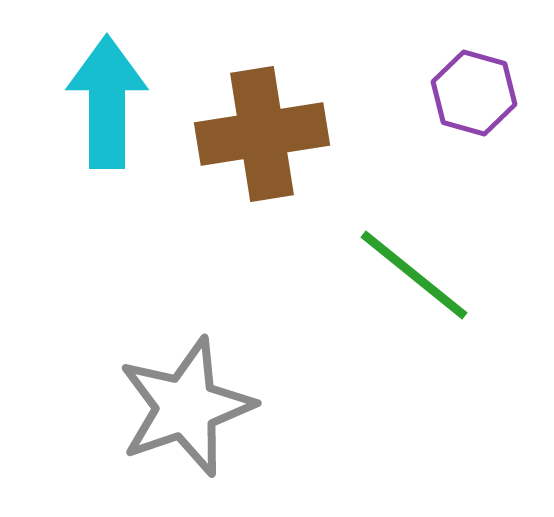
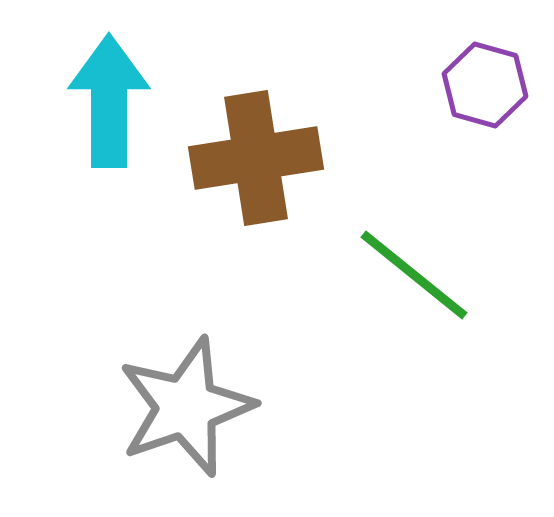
purple hexagon: moved 11 px right, 8 px up
cyan arrow: moved 2 px right, 1 px up
brown cross: moved 6 px left, 24 px down
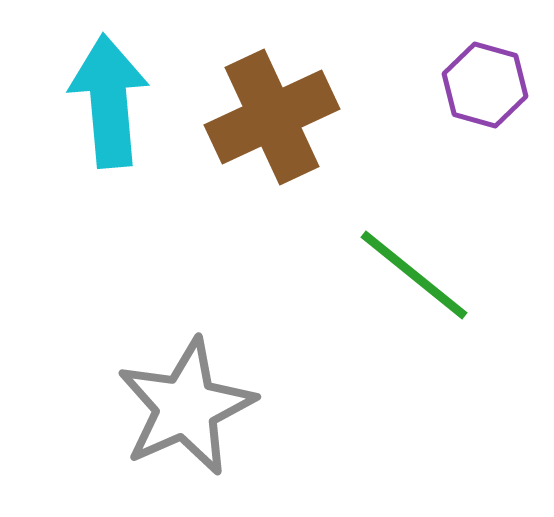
cyan arrow: rotated 5 degrees counterclockwise
brown cross: moved 16 px right, 41 px up; rotated 16 degrees counterclockwise
gray star: rotated 5 degrees counterclockwise
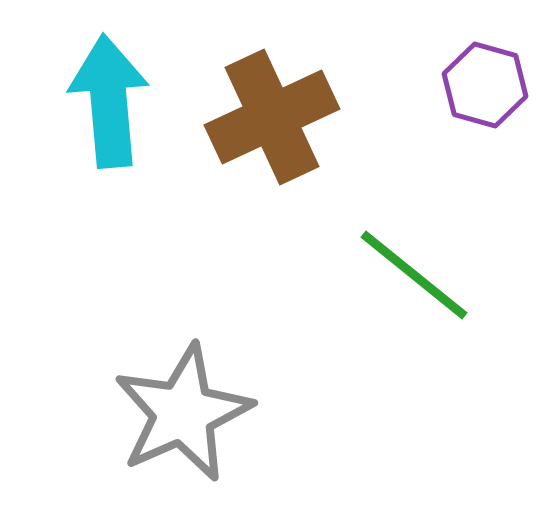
gray star: moved 3 px left, 6 px down
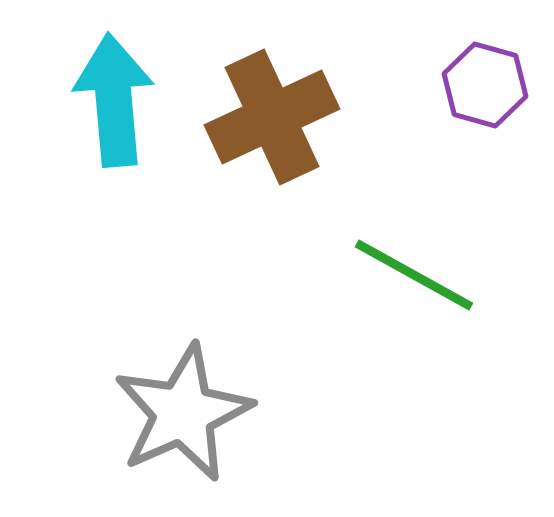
cyan arrow: moved 5 px right, 1 px up
green line: rotated 10 degrees counterclockwise
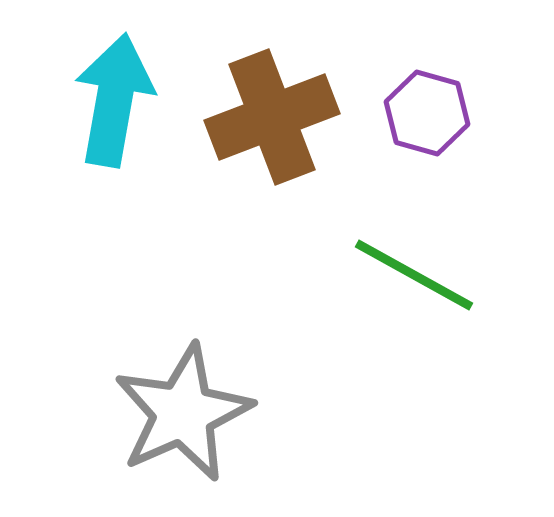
purple hexagon: moved 58 px left, 28 px down
cyan arrow: rotated 15 degrees clockwise
brown cross: rotated 4 degrees clockwise
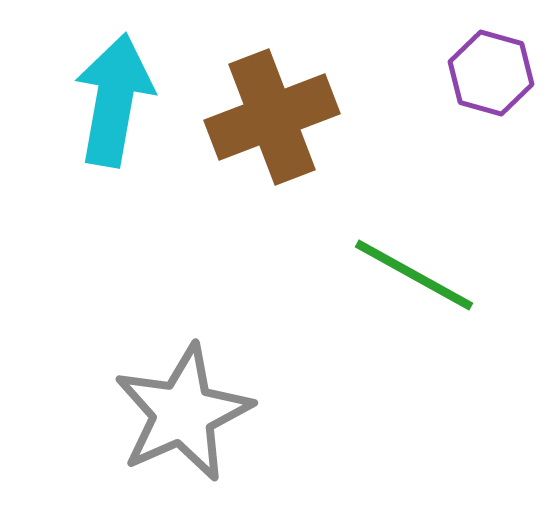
purple hexagon: moved 64 px right, 40 px up
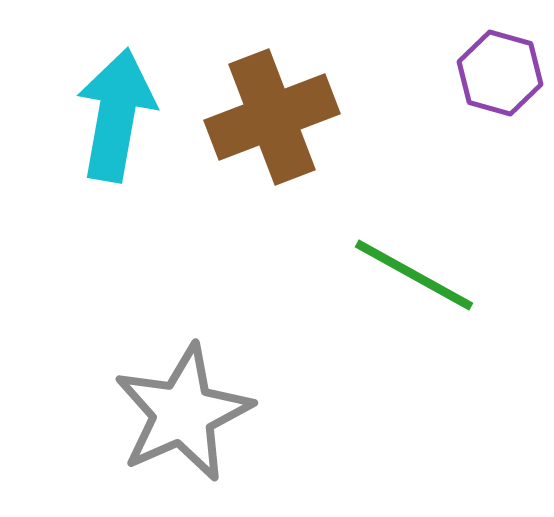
purple hexagon: moved 9 px right
cyan arrow: moved 2 px right, 15 px down
